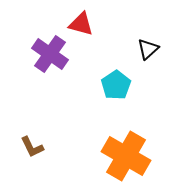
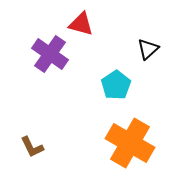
orange cross: moved 4 px right, 13 px up
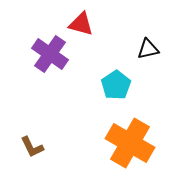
black triangle: rotated 30 degrees clockwise
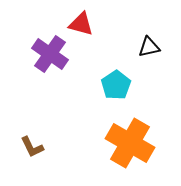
black triangle: moved 1 px right, 2 px up
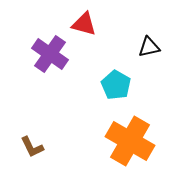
red triangle: moved 3 px right
cyan pentagon: rotated 8 degrees counterclockwise
orange cross: moved 2 px up
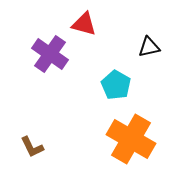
orange cross: moved 1 px right, 2 px up
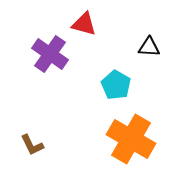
black triangle: rotated 15 degrees clockwise
brown L-shape: moved 2 px up
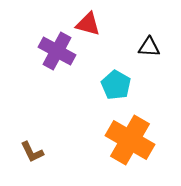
red triangle: moved 4 px right
purple cross: moved 7 px right, 3 px up; rotated 6 degrees counterclockwise
orange cross: moved 1 px left, 1 px down
brown L-shape: moved 7 px down
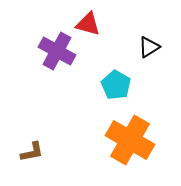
black triangle: rotated 35 degrees counterclockwise
brown L-shape: rotated 75 degrees counterclockwise
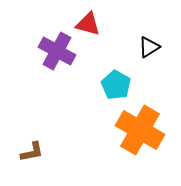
orange cross: moved 10 px right, 10 px up
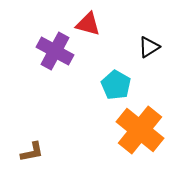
purple cross: moved 2 px left
orange cross: rotated 9 degrees clockwise
